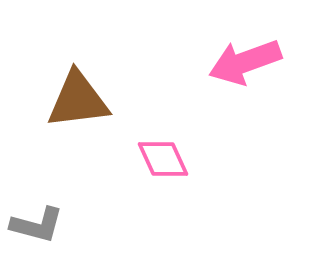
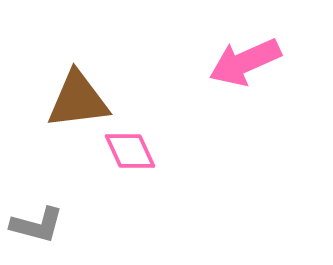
pink arrow: rotated 4 degrees counterclockwise
pink diamond: moved 33 px left, 8 px up
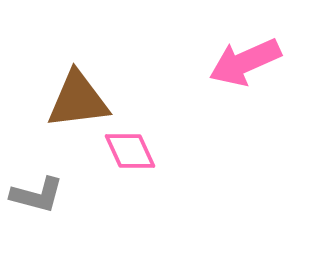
gray L-shape: moved 30 px up
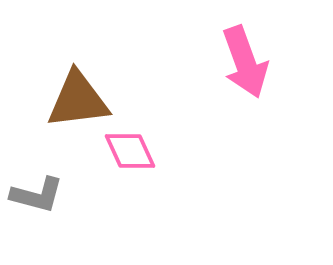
pink arrow: rotated 86 degrees counterclockwise
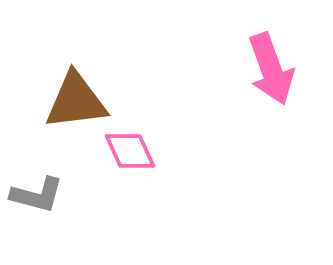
pink arrow: moved 26 px right, 7 px down
brown triangle: moved 2 px left, 1 px down
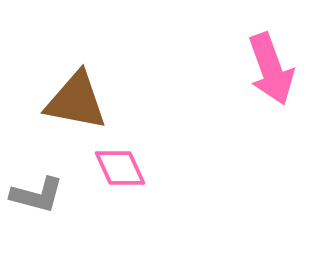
brown triangle: rotated 18 degrees clockwise
pink diamond: moved 10 px left, 17 px down
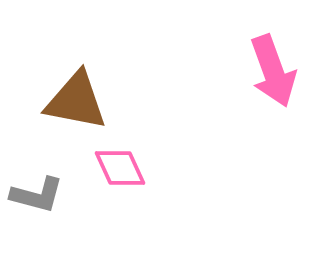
pink arrow: moved 2 px right, 2 px down
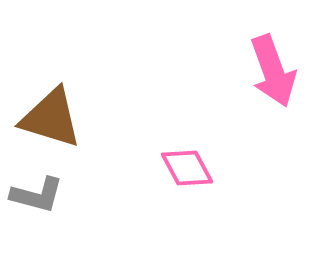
brown triangle: moved 25 px left, 17 px down; rotated 6 degrees clockwise
pink diamond: moved 67 px right; rotated 4 degrees counterclockwise
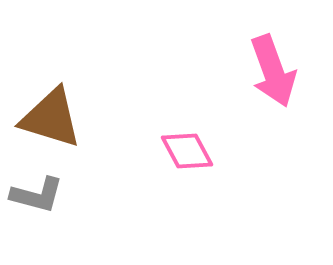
pink diamond: moved 17 px up
